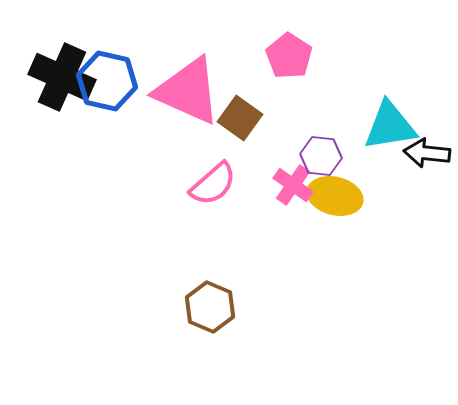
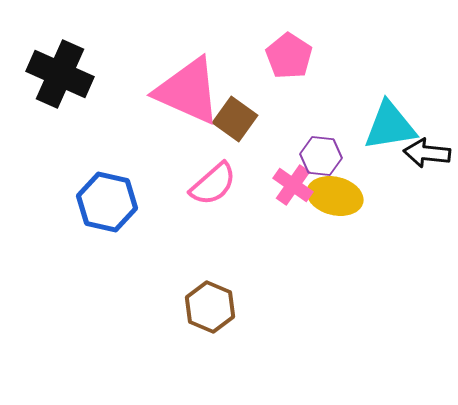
black cross: moved 2 px left, 3 px up
blue hexagon: moved 121 px down
brown square: moved 5 px left, 1 px down
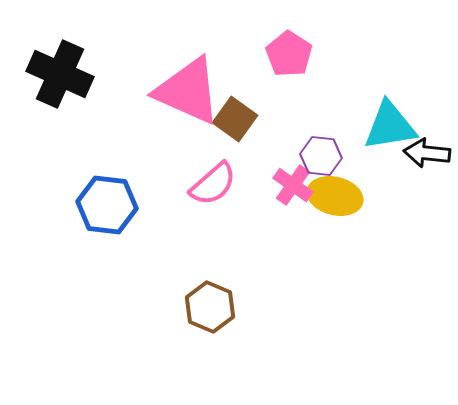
pink pentagon: moved 2 px up
blue hexagon: moved 3 px down; rotated 6 degrees counterclockwise
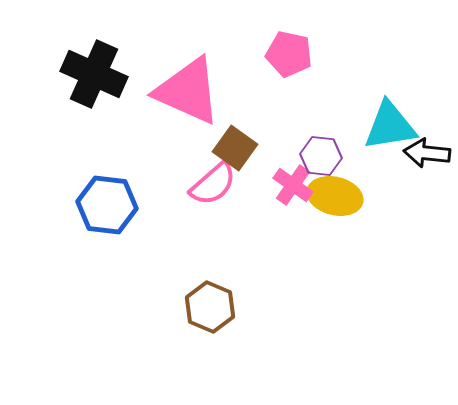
pink pentagon: rotated 21 degrees counterclockwise
black cross: moved 34 px right
brown square: moved 29 px down
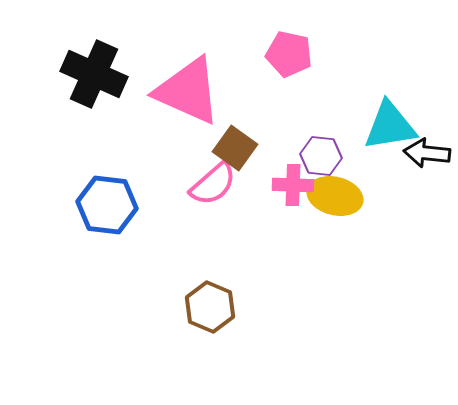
pink cross: rotated 33 degrees counterclockwise
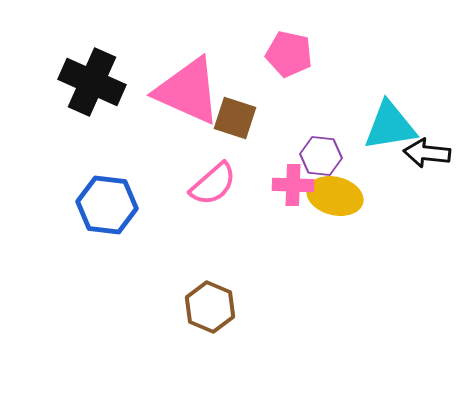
black cross: moved 2 px left, 8 px down
brown square: moved 30 px up; rotated 18 degrees counterclockwise
